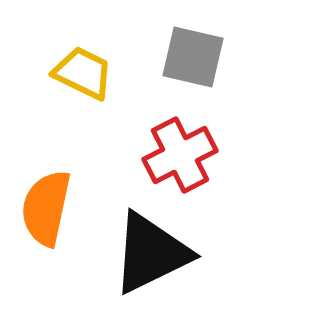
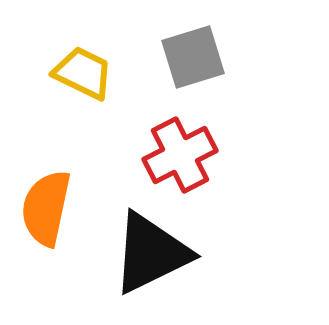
gray square: rotated 30 degrees counterclockwise
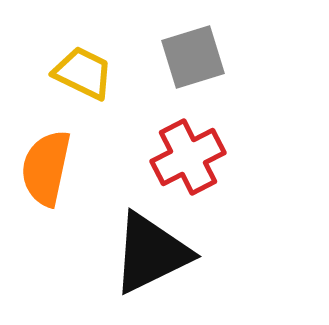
red cross: moved 8 px right, 2 px down
orange semicircle: moved 40 px up
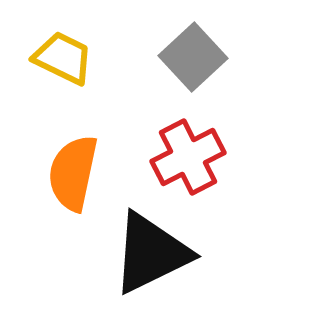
gray square: rotated 26 degrees counterclockwise
yellow trapezoid: moved 20 px left, 15 px up
orange semicircle: moved 27 px right, 5 px down
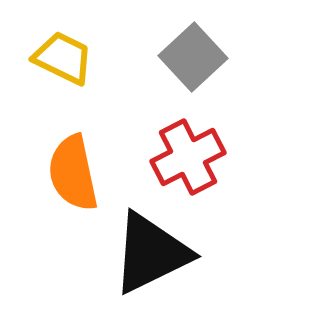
orange semicircle: rotated 24 degrees counterclockwise
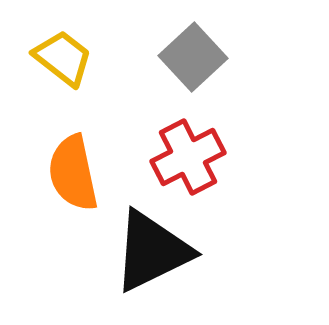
yellow trapezoid: rotated 12 degrees clockwise
black triangle: moved 1 px right, 2 px up
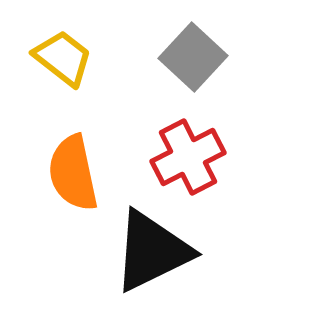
gray square: rotated 4 degrees counterclockwise
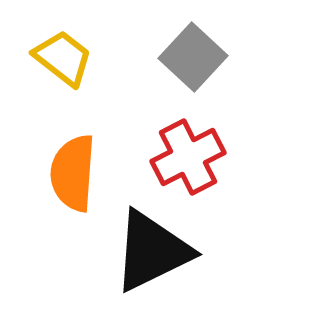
orange semicircle: rotated 16 degrees clockwise
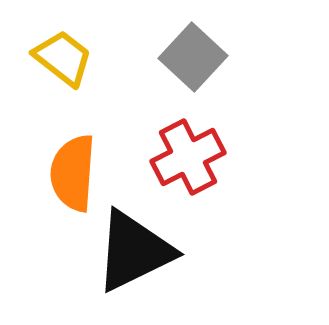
black triangle: moved 18 px left
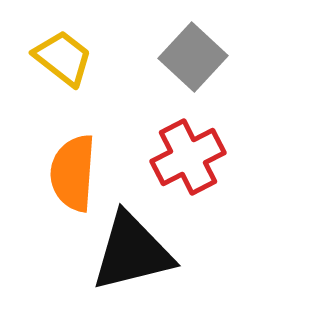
black triangle: moved 2 px left, 1 px down; rotated 12 degrees clockwise
